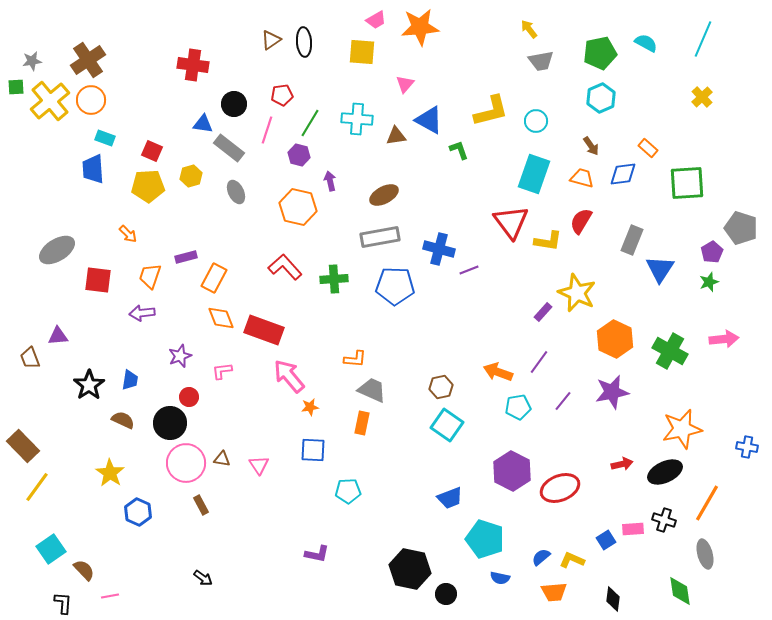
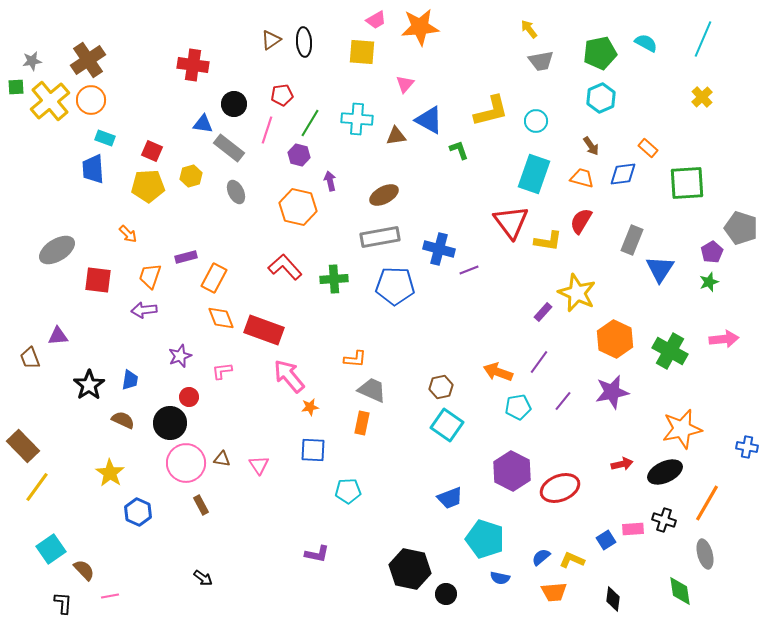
purple arrow at (142, 313): moved 2 px right, 3 px up
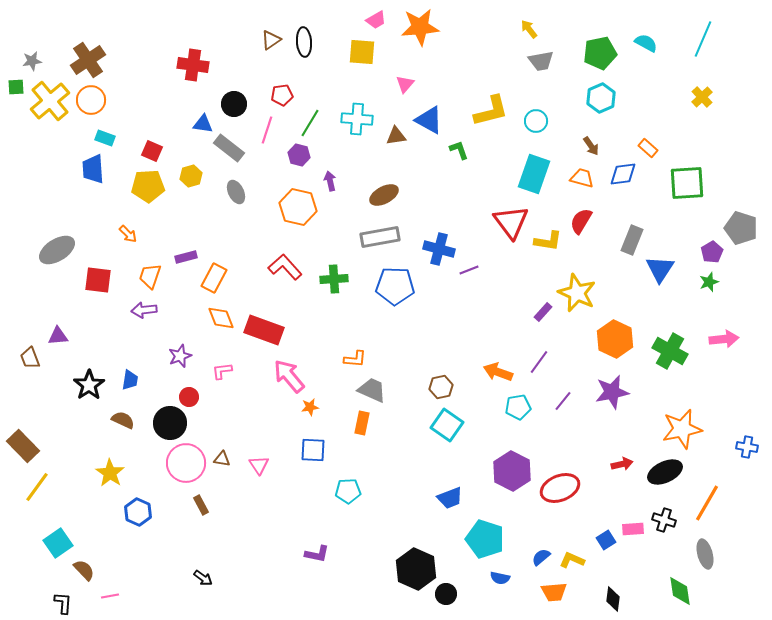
cyan square at (51, 549): moved 7 px right, 6 px up
black hexagon at (410, 569): moved 6 px right; rotated 12 degrees clockwise
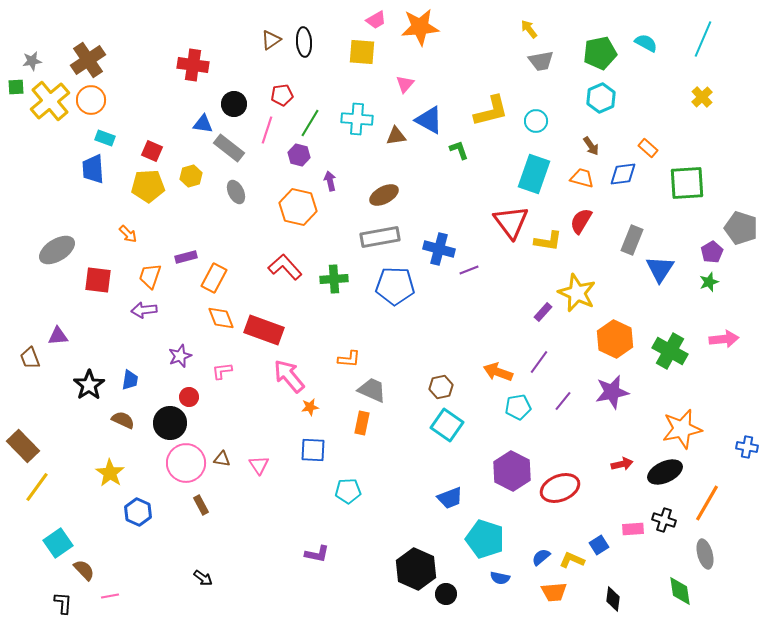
orange L-shape at (355, 359): moved 6 px left
blue square at (606, 540): moved 7 px left, 5 px down
